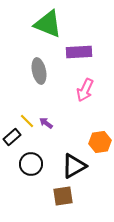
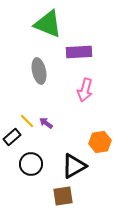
pink arrow: rotated 10 degrees counterclockwise
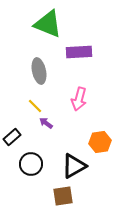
pink arrow: moved 6 px left, 9 px down
yellow line: moved 8 px right, 15 px up
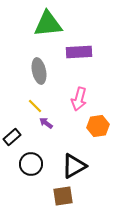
green triangle: rotated 28 degrees counterclockwise
orange hexagon: moved 2 px left, 16 px up
